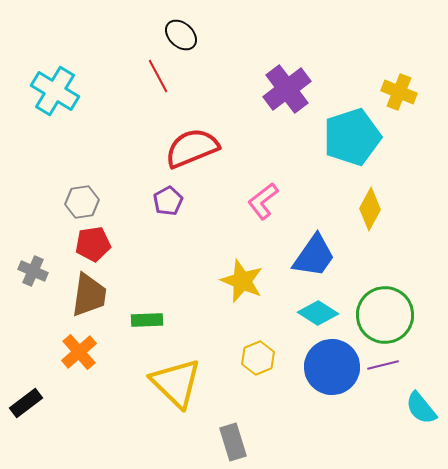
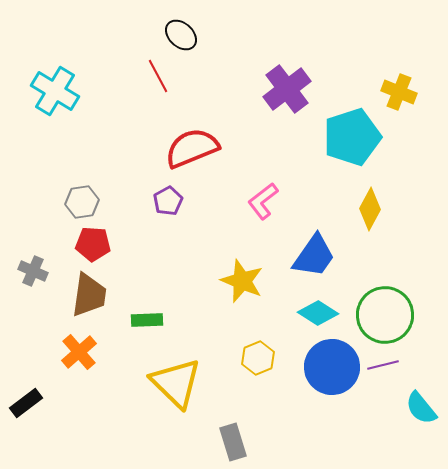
red pentagon: rotated 12 degrees clockwise
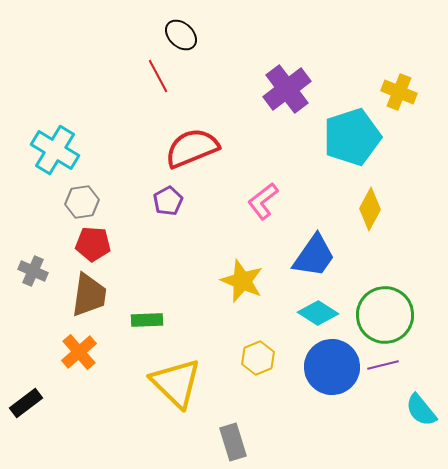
cyan cross: moved 59 px down
cyan semicircle: moved 2 px down
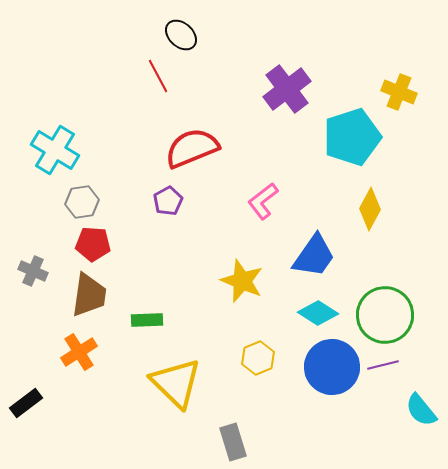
orange cross: rotated 9 degrees clockwise
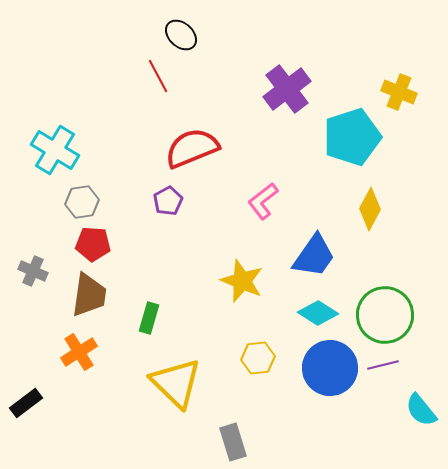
green rectangle: moved 2 px right, 2 px up; rotated 72 degrees counterclockwise
yellow hexagon: rotated 16 degrees clockwise
blue circle: moved 2 px left, 1 px down
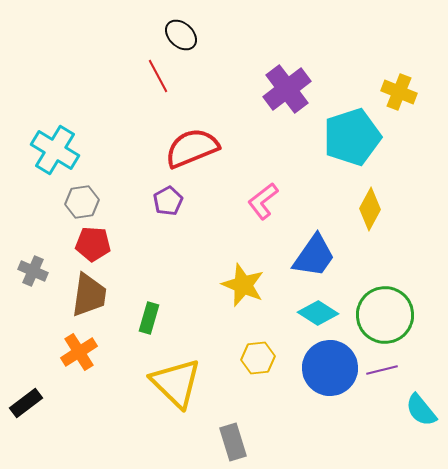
yellow star: moved 1 px right, 4 px down
purple line: moved 1 px left, 5 px down
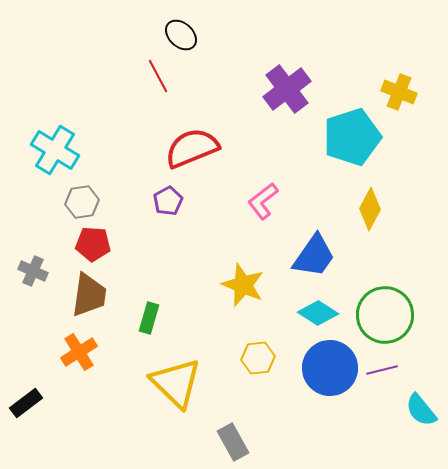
gray rectangle: rotated 12 degrees counterclockwise
